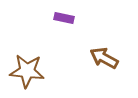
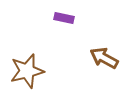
brown star: rotated 20 degrees counterclockwise
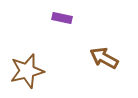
purple rectangle: moved 2 px left
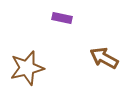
brown star: moved 3 px up
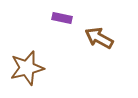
brown arrow: moved 5 px left, 20 px up
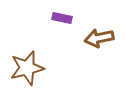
brown arrow: rotated 40 degrees counterclockwise
